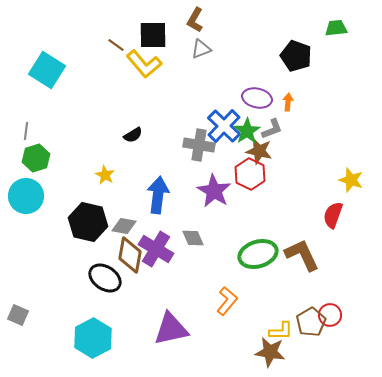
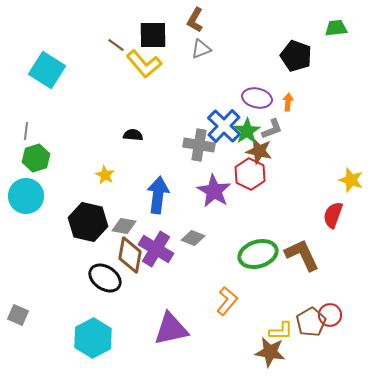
black semicircle at (133, 135): rotated 144 degrees counterclockwise
gray diamond at (193, 238): rotated 45 degrees counterclockwise
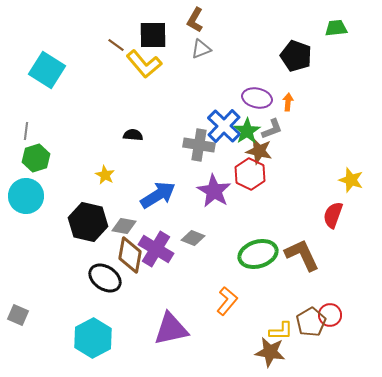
blue arrow at (158, 195): rotated 51 degrees clockwise
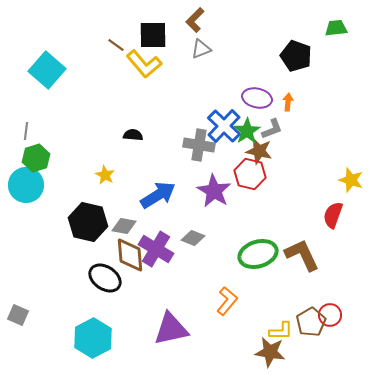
brown L-shape at (195, 20): rotated 15 degrees clockwise
cyan square at (47, 70): rotated 9 degrees clockwise
red hexagon at (250, 174): rotated 12 degrees counterclockwise
cyan circle at (26, 196): moved 11 px up
brown diamond at (130, 255): rotated 15 degrees counterclockwise
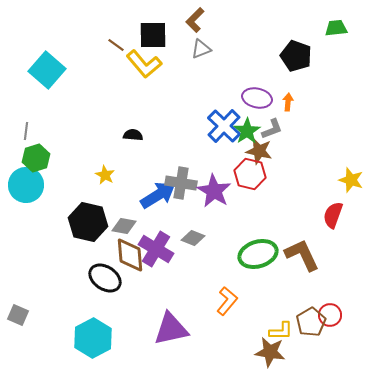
gray cross at (199, 145): moved 18 px left, 38 px down
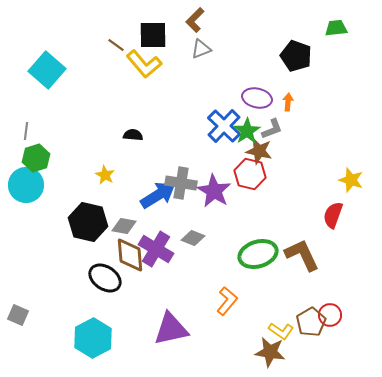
yellow L-shape at (281, 331): rotated 35 degrees clockwise
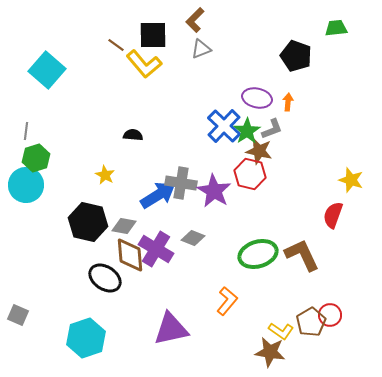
cyan hexagon at (93, 338): moved 7 px left; rotated 9 degrees clockwise
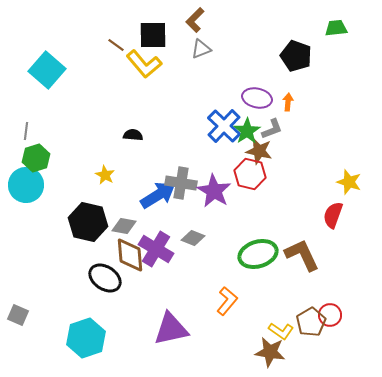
yellow star at (351, 180): moved 2 px left, 2 px down
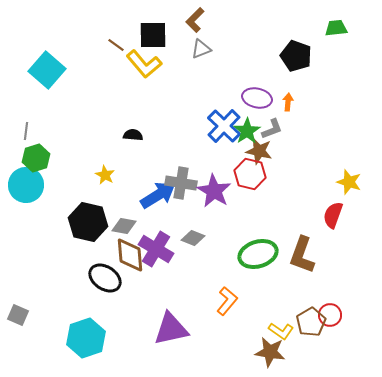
brown L-shape at (302, 255): rotated 135 degrees counterclockwise
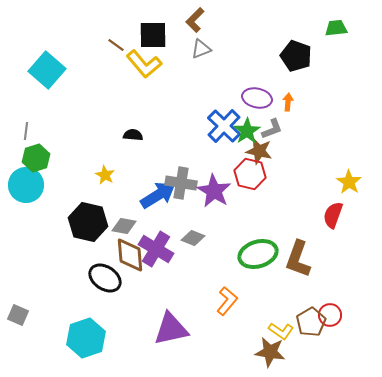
yellow star at (349, 182): rotated 15 degrees clockwise
brown L-shape at (302, 255): moved 4 px left, 4 px down
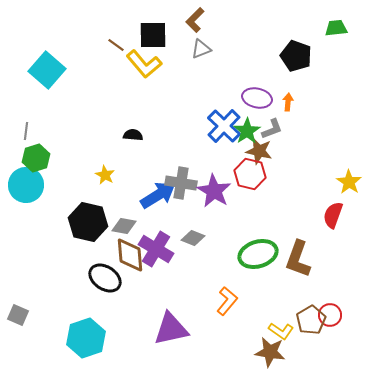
brown pentagon at (311, 322): moved 2 px up
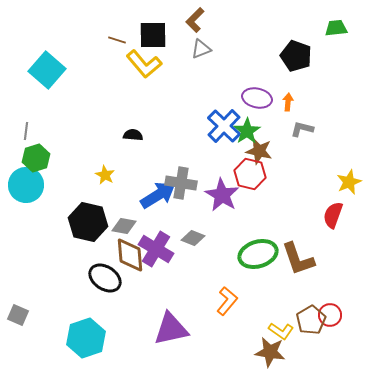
brown line at (116, 45): moved 1 px right, 5 px up; rotated 18 degrees counterclockwise
gray L-shape at (272, 129): moved 30 px right; rotated 145 degrees counterclockwise
yellow star at (349, 182): rotated 15 degrees clockwise
purple star at (214, 191): moved 8 px right, 4 px down
brown L-shape at (298, 259): rotated 39 degrees counterclockwise
